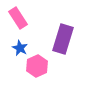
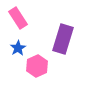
blue star: moved 2 px left; rotated 14 degrees clockwise
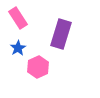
purple rectangle: moved 2 px left, 5 px up
pink hexagon: moved 1 px right, 1 px down
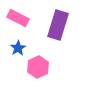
pink rectangle: rotated 30 degrees counterclockwise
purple rectangle: moved 3 px left, 9 px up
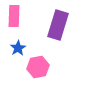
pink rectangle: moved 4 px left, 2 px up; rotated 65 degrees clockwise
pink hexagon: rotated 15 degrees clockwise
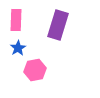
pink rectangle: moved 2 px right, 4 px down
pink hexagon: moved 3 px left, 3 px down
